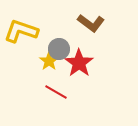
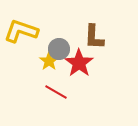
brown L-shape: moved 3 px right, 14 px down; rotated 56 degrees clockwise
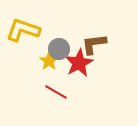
yellow L-shape: moved 2 px right, 1 px up
brown L-shape: moved 7 px down; rotated 80 degrees clockwise
red star: rotated 8 degrees clockwise
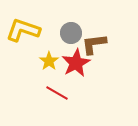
gray circle: moved 12 px right, 16 px up
red star: moved 3 px left
red line: moved 1 px right, 1 px down
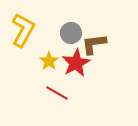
yellow L-shape: rotated 100 degrees clockwise
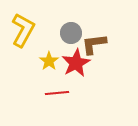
red line: rotated 35 degrees counterclockwise
